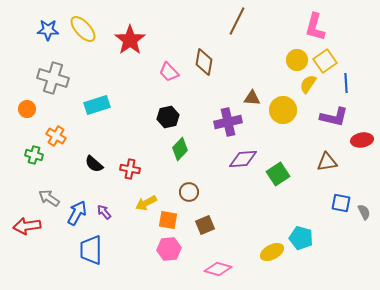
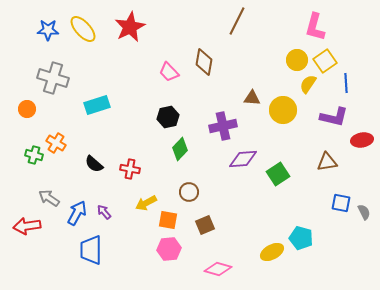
red star at (130, 40): moved 13 px up; rotated 8 degrees clockwise
purple cross at (228, 122): moved 5 px left, 4 px down
orange cross at (56, 136): moved 7 px down
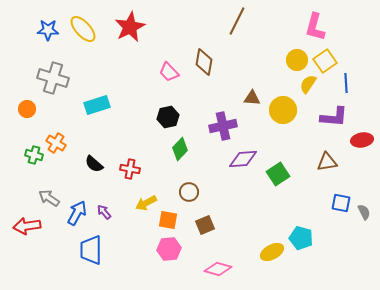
purple L-shape at (334, 117): rotated 8 degrees counterclockwise
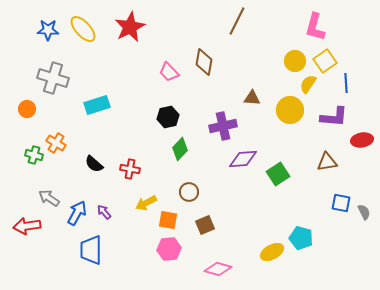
yellow circle at (297, 60): moved 2 px left, 1 px down
yellow circle at (283, 110): moved 7 px right
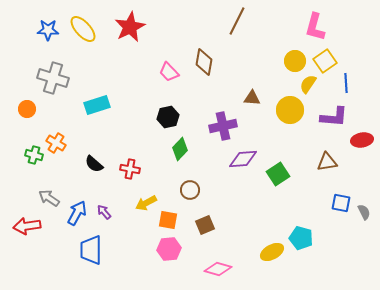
brown circle at (189, 192): moved 1 px right, 2 px up
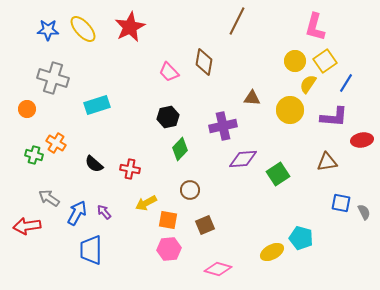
blue line at (346, 83): rotated 36 degrees clockwise
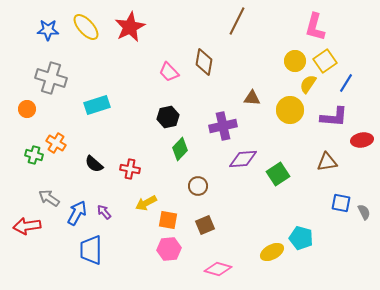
yellow ellipse at (83, 29): moved 3 px right, 2 px up
gray cross at (53, 78): moved 2 px left
brown circle at (190, 190): moved 8 px right, 4 px up
